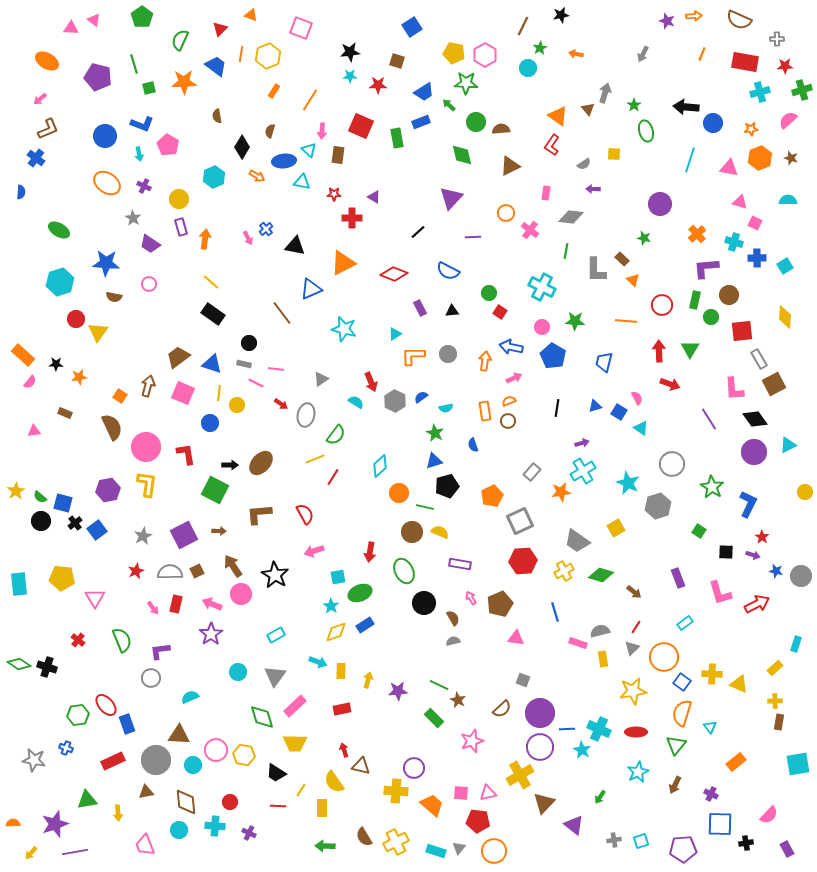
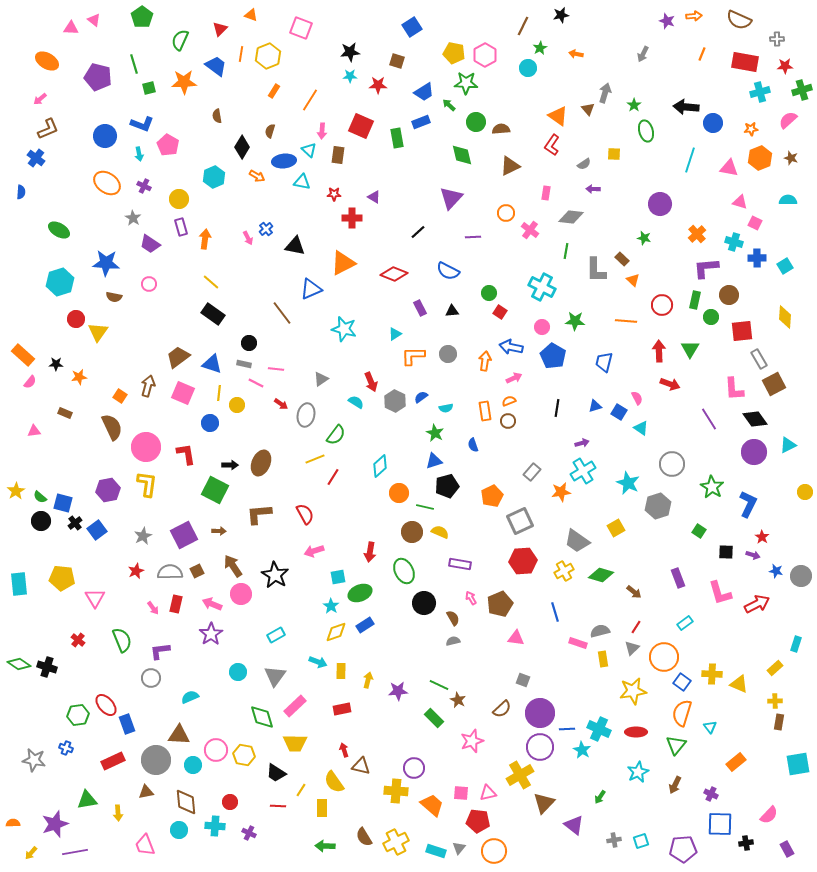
brown ellipse at (261, 463): rotated 20 degrees counterclockwise
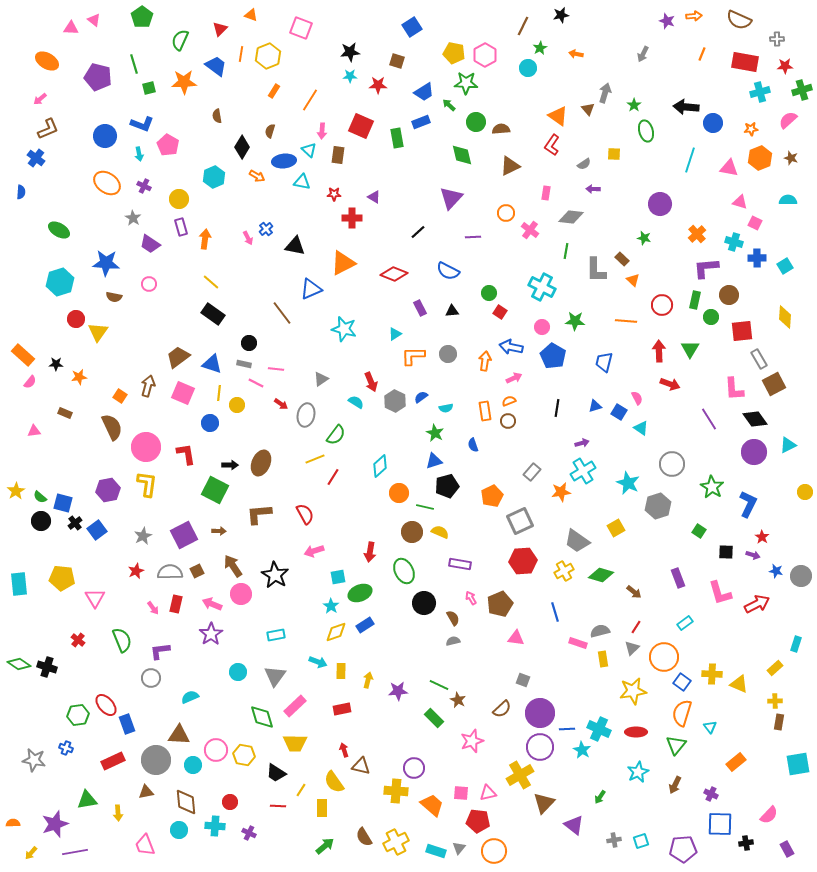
cyan rectangle at (276, 635): rotated 18 degrees clockwise
green arrow at (325, 846): rotated 138 degrees clockwise
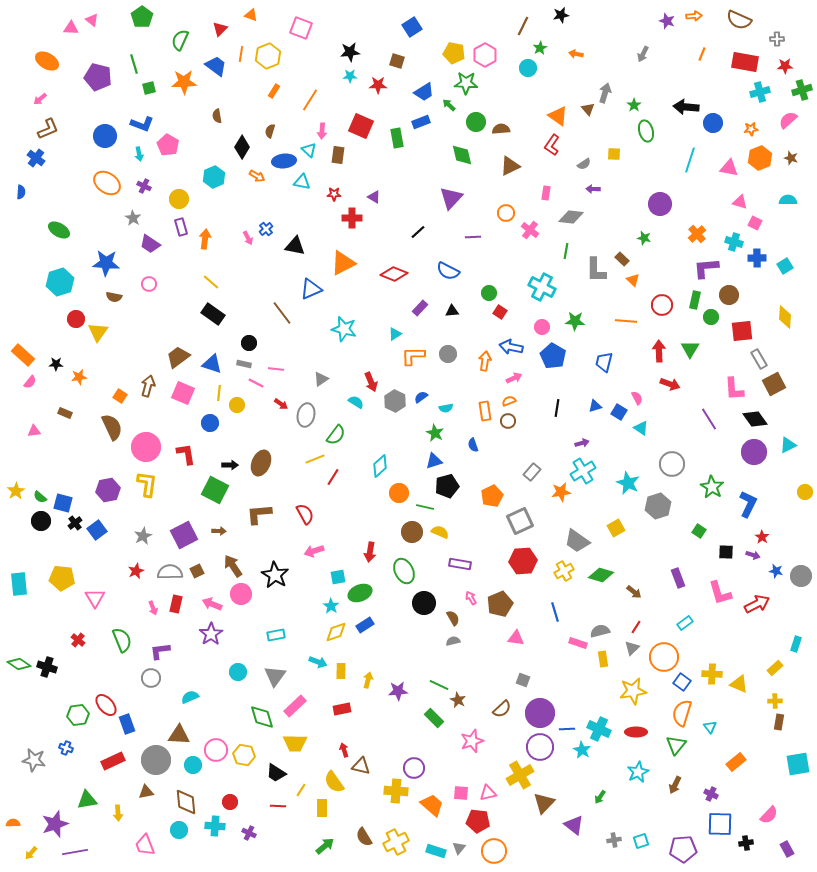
pink triangle at (94, 20): moved 2 px left
purple rectangle at (420, 308): rotated 70 degrees clockwise
pink arrow at (153, 608): rotated 16 degrees clockwise
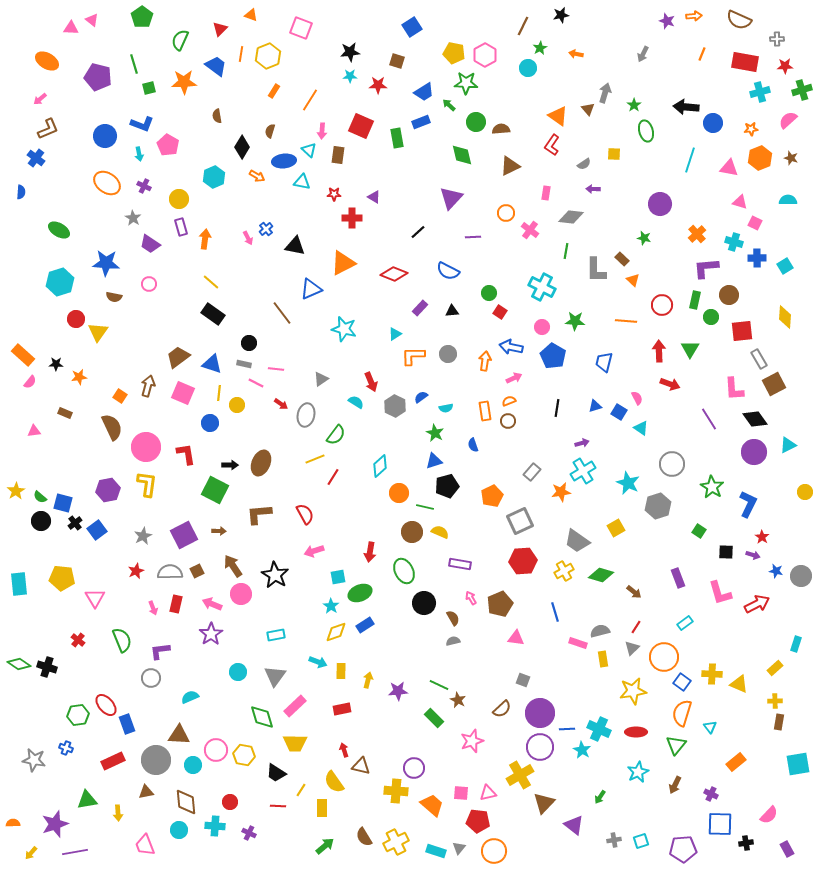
gray hexagon at (395, 401): moved 5 px down
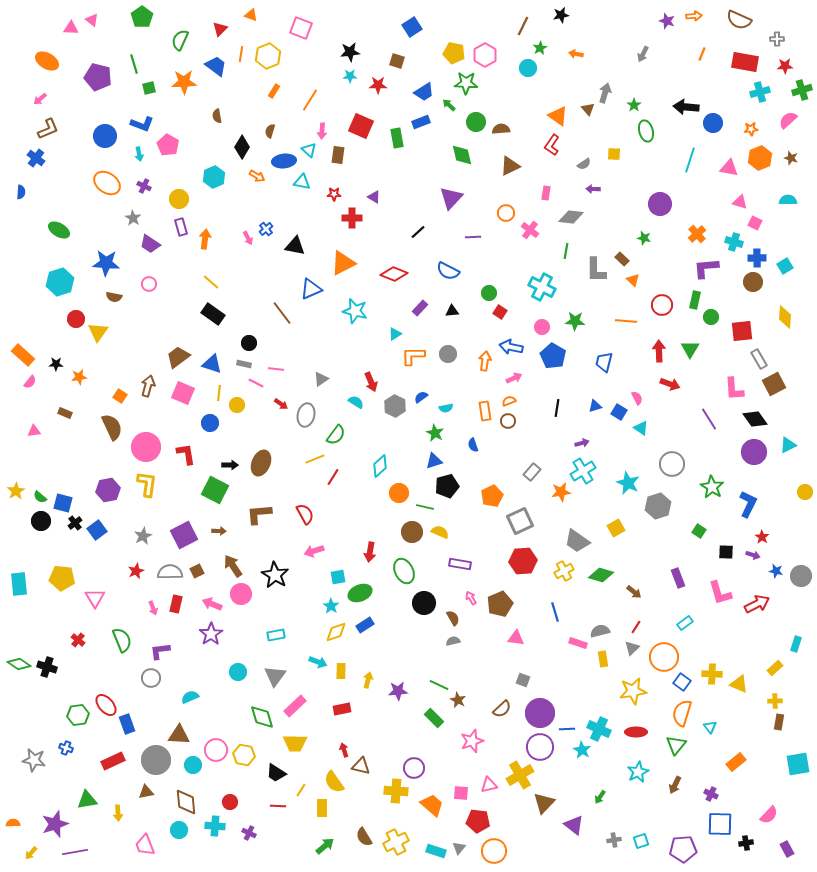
brown circle at (729, 295): moved 24 px right, 13 px up
cyan star at (344, 329): moved 11 px right, 18 px up
pink triangle at (488, 793): moved 1 px right, 8 px up
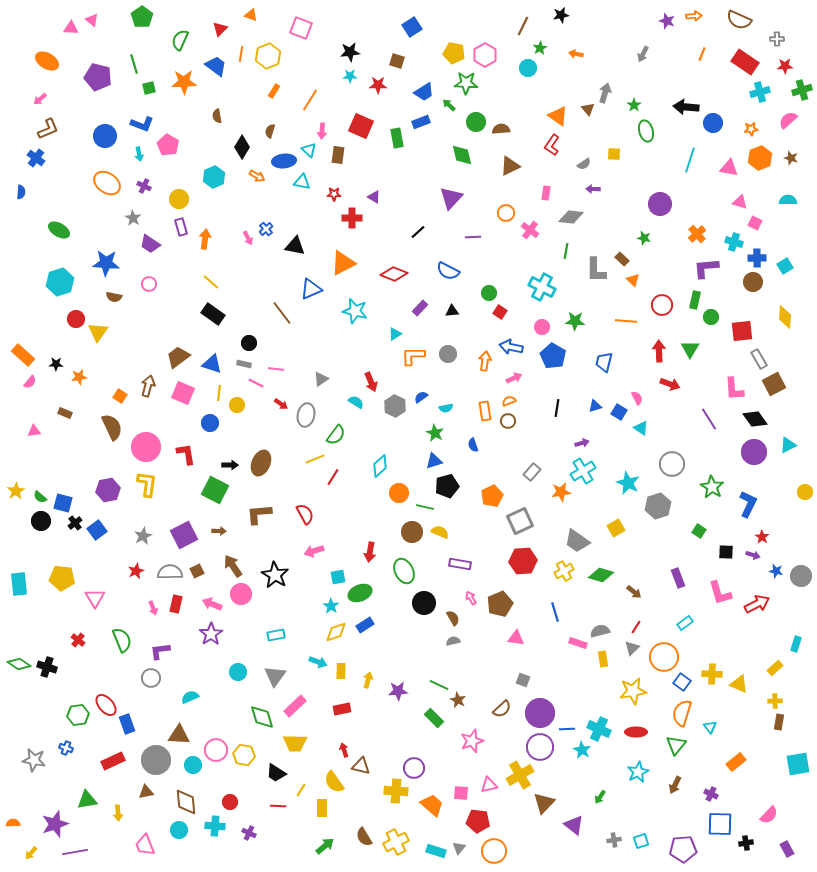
red rectangle at (745, 62): rotated 24 degrees clockwise
